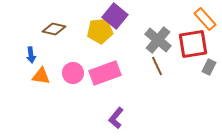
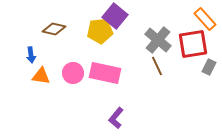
pink rectangle: rotated 32 degrees clockwise
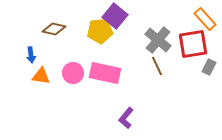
purple L-shape: moved 10 px right
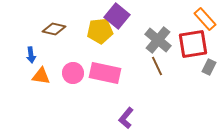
purple square: moved 2 px right
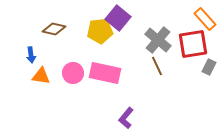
purple square: moved 1 px right, 2 px down
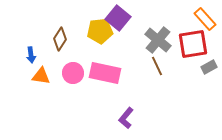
brown diamond: moved 6 px right, 10 px down; rotated 70 degrees counterclockwise
gray rectangle: rotated 35 degrees clockwise
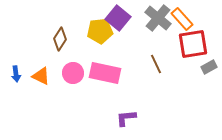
orange rectangle: moved 23 px left
gray cross: moved 22 px up
blue arrow: moved 15 px left, 19 px down
brown line: moved 1 px left, 2 px up
orange triangle: rotated 18 degrees clockwise
purple L-shape: rotated 45 degrees clockwise
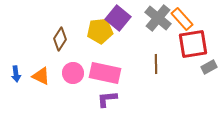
brown line: rotated 24 degrees clockwise
purple L-shape: moved 19 px left, 19 px up
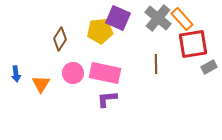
purple square: rotated 15 degrees counterclockwise
orange triangle: moved 8 px down; rotated 36 degrees clockwise
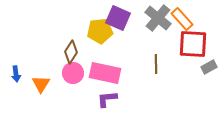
brown diamond: moved 11 px right, 13 px down
red square: rotated 12 degrees clockwise
